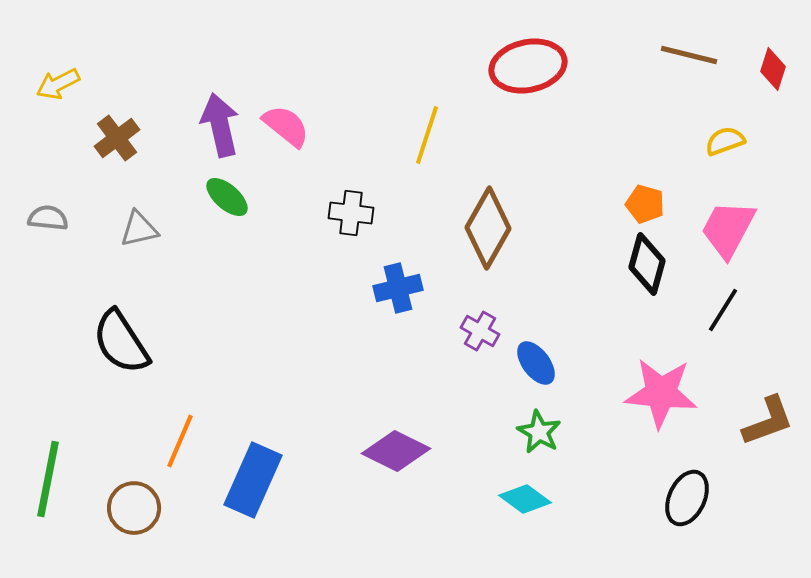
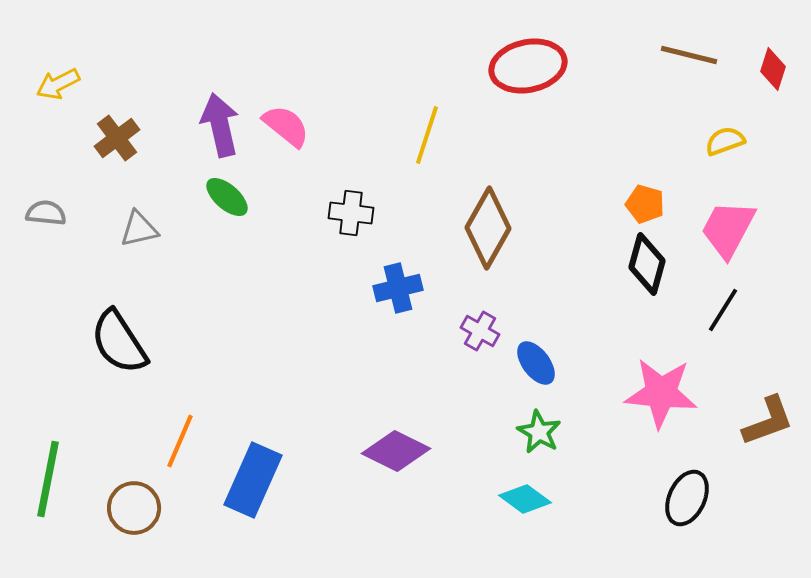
gray semicircle: moved 2 px left, 5 px up
black semicircle: moved 2 px left
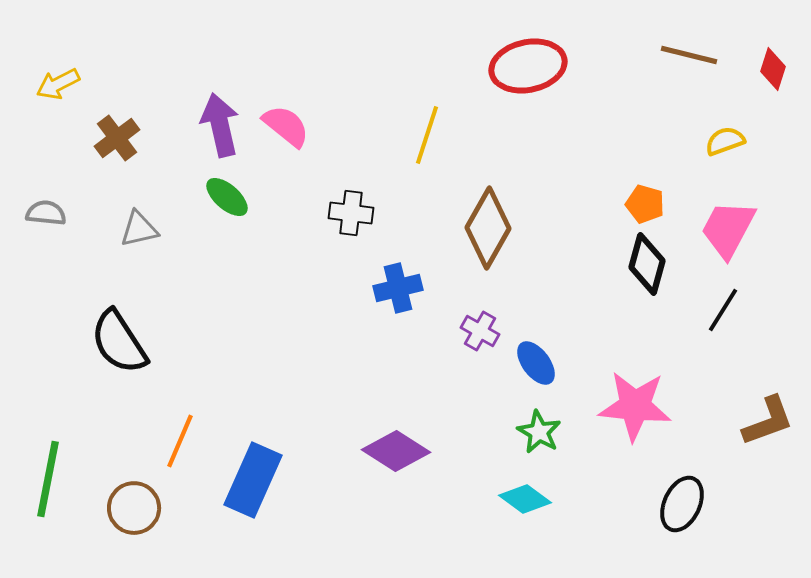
pink star: moved 26 px left, 13 px down
purple diamond: rotated 6 degrees clockwise
black ellipse: moved 5 px left, 6 px down
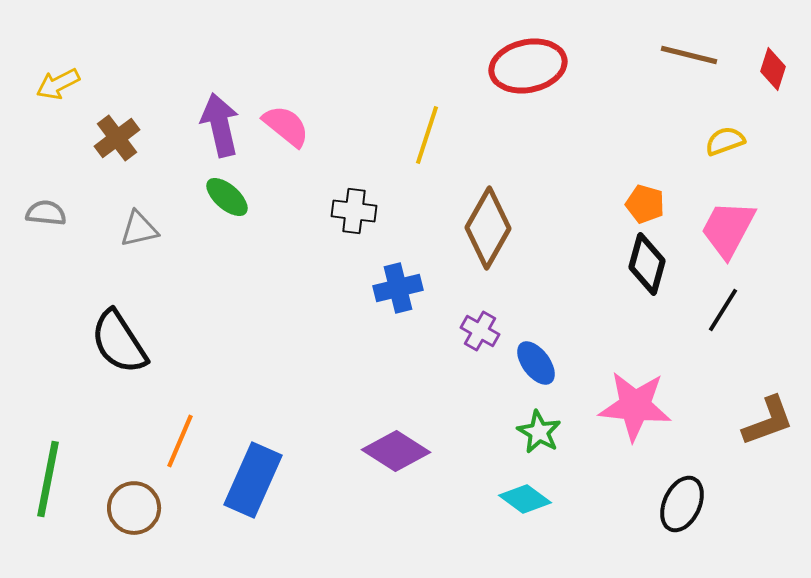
black cross: moved 3 px right, 2 px up
